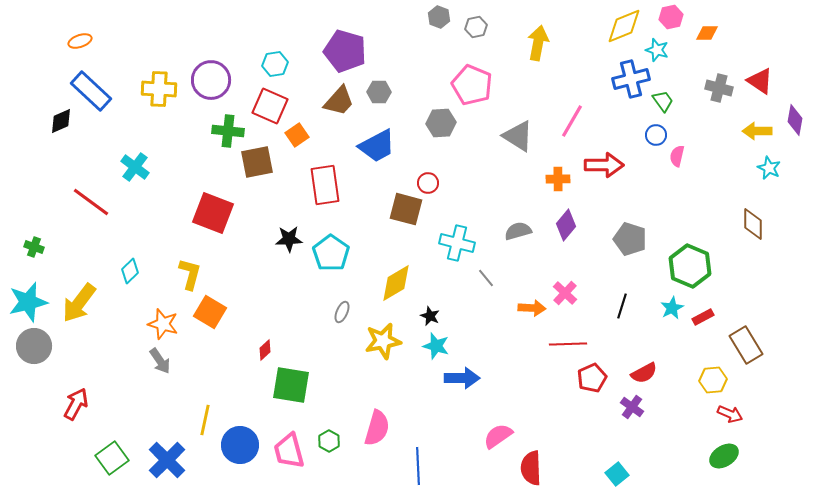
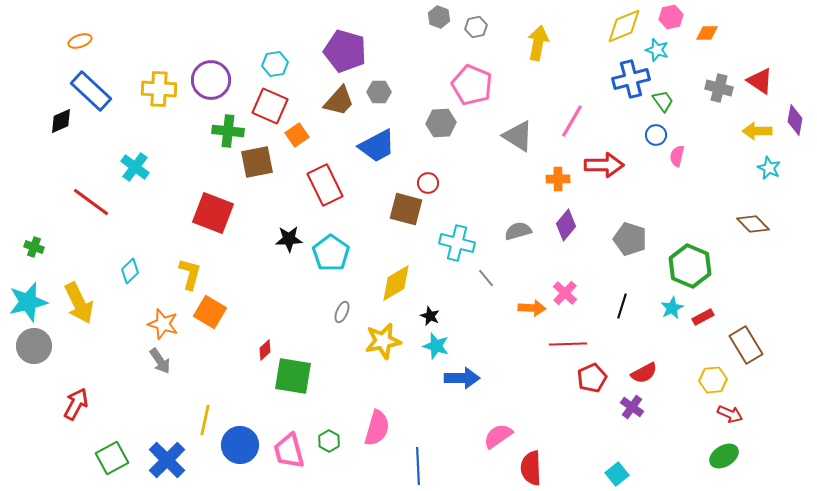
red rectangle at (325, 185): rotated 18 degrees counterclockwise
brown diamond at (753, 224): rotated 44 degrees counterclockwise
yellow arrow at (79, 303): rotated 63 degrees counterclockwise
green square at (291, 385): moved 2 px right, 9 px up
green square at (112, 458): rotated 8 degrees clockwise
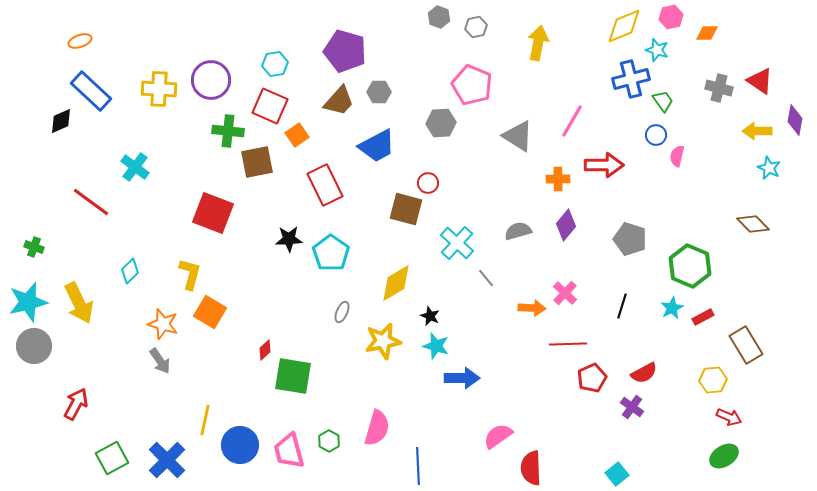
cyan cross at (457, 243): rotated 28 degrees clockwise
red arrow at (730, 414): moved 1 px left, 3 px down
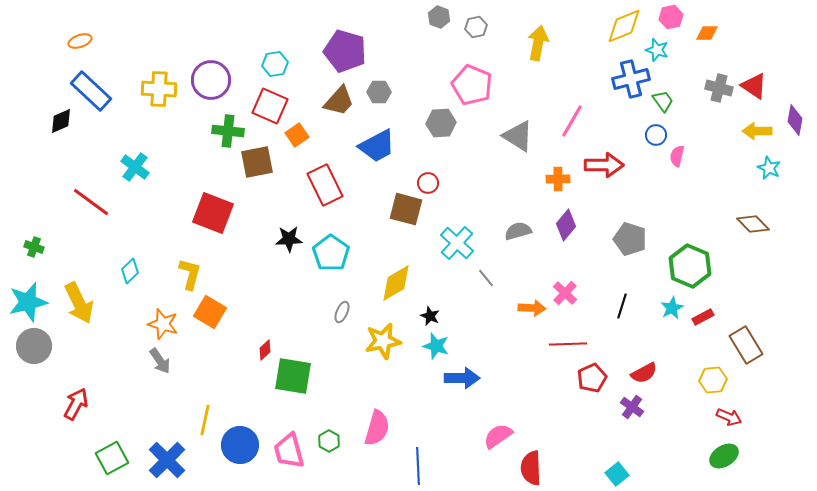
red triangle at (760, 81): moved 6 px left, 5 px down
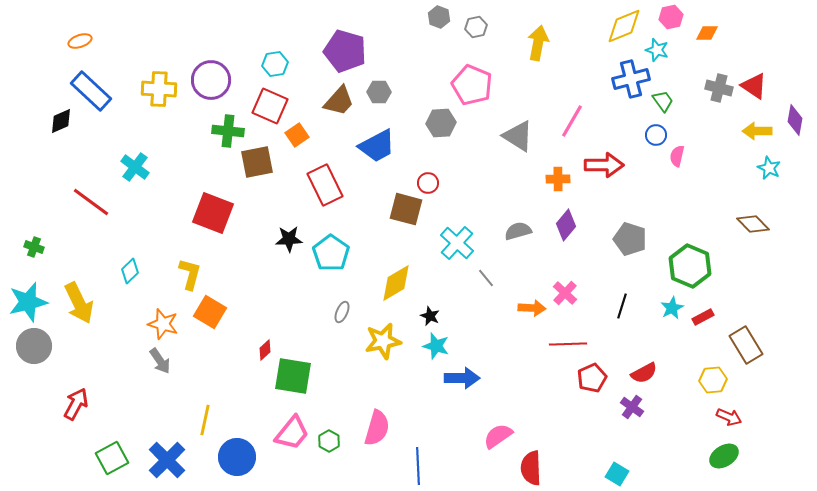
blue circle at (240, 445): moved 3 px left, 12 px down
pink trapezoid at (289, 451): moved 3 px right, 18 px up; rotated 126 degrees counterclockwise
cyan square at (617, 474): rotated 20 degrees counterclockwise
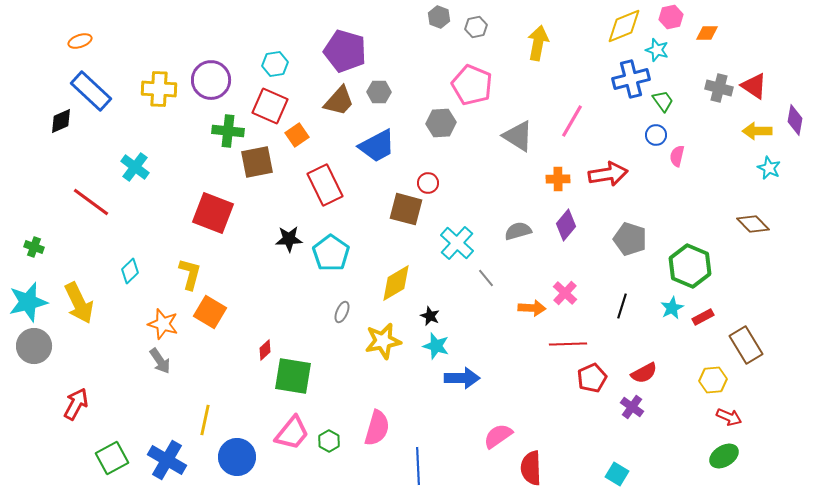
red arrow at (604, 165): moved 4 px right, 9 px down; rotated 9 degrees counterclockwise
blue cross at (167, 460): rotated 15 degrees counterclockwise
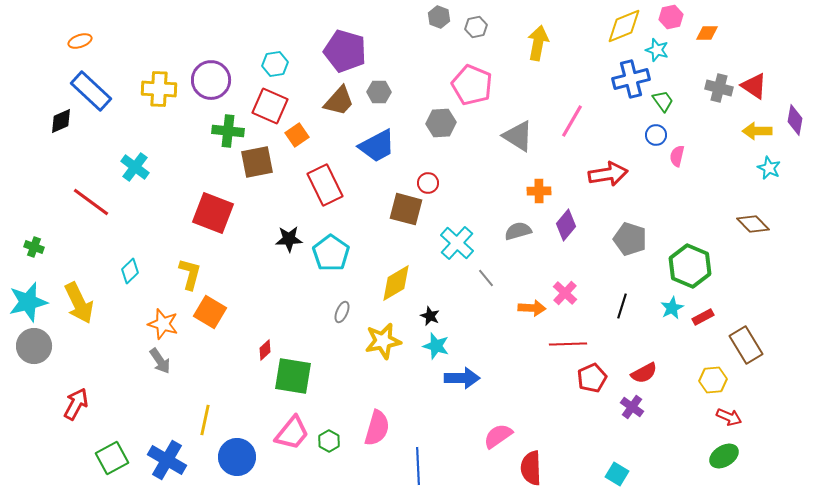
orange cross at (558, 179): moved 19 px left, 12 px down
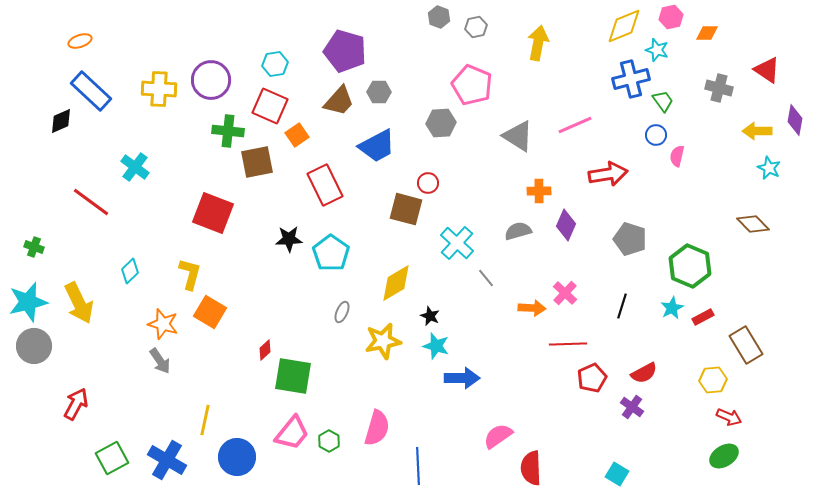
red triangle at (754, 86): moved 13 px right, 16 px up
pink line at (572, 121): moved 3 px right, 4 px down; rotated 36 degrees clockwise
purple diamond at (566, 225): rotated 16 degrees counterclockwise
